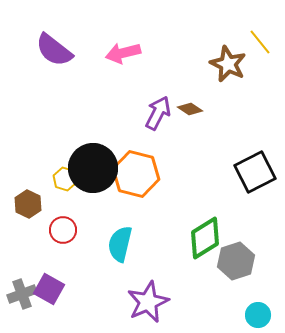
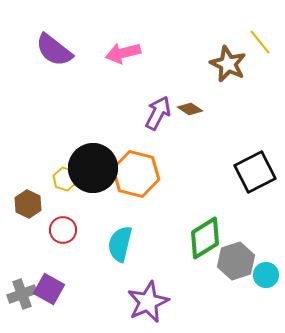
cyan circle: moved 8 px right, 40 px up
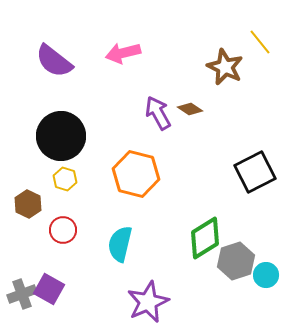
purple semicircle: moved 11 px down
brown star: moved 3 px left, 3 px down
purple arrow: rotated 56 degrees counterclockwise
black circle: moved 32 px left, 32 px up
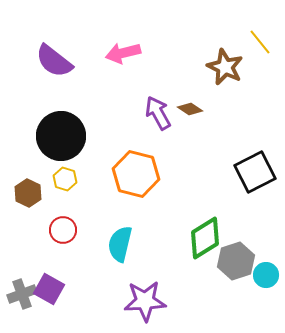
brown hexagon: moved 11 px up
purple star: moved 3 px left, 1 px up; rotated 21 degrees clockwise
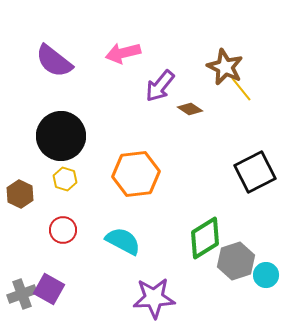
yellow line: moved 19 px left, 47 px down
purple arrow: moved 2 px right, 27 px up; rotated 112 degrees counterclockwise
orange hexagon: rotated 21 degrees counterclockwise
brown hexagon: moved 8 px left, 1 px down
cyan semicircle: moved 3 px right, 3 px up; rotated 105 degrees clockwise
purple star: moved 9 px right, 3 px up
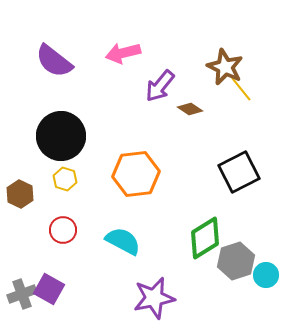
black square: moved 16 px left
purple star: rotated 9 degrees counterclockwise
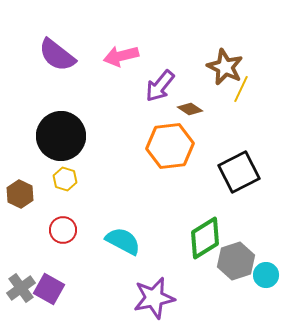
pink arrow: moved 2 px left, 3 px down
purple semicircle: moved 3 px right, 6 px up
yellow line: rotated 64 degrees clockwise
orange hexagon: moved 34 px right, 28 px up
gray cross: moved 1 px left, 6 px up; rotated 16 degrees counterclockwise
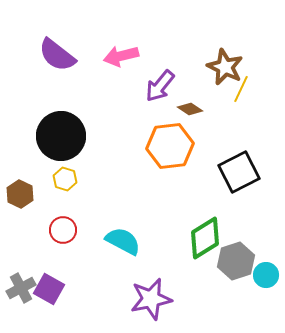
gray cross: rotated 8 degrees clockwise
purple star: moved 3 px left, 1 px down
